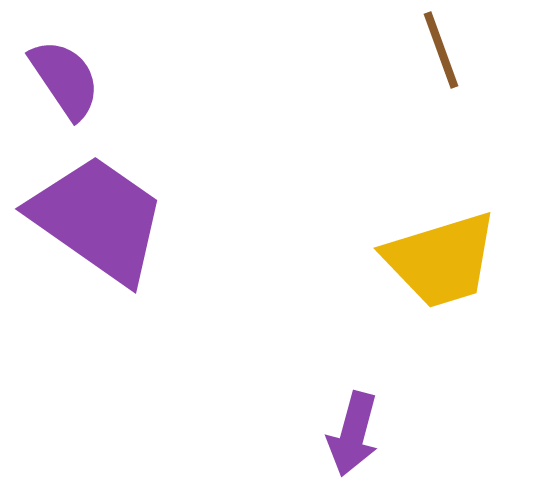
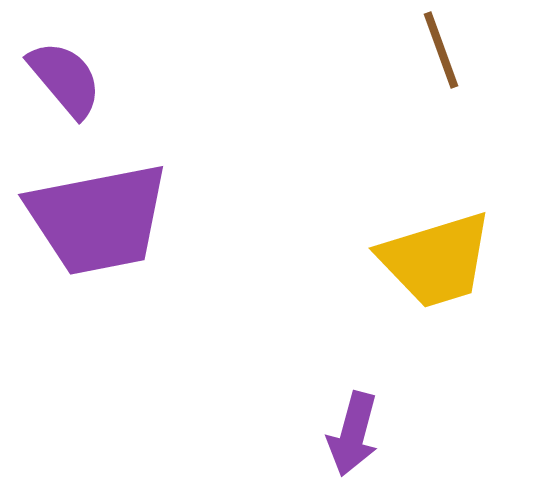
purple semicircle: rotated 6 degrees counterclockwise
purple trapezoid: rotated 134 degrees clockwise
yellow trapezoid: moved 5 px left
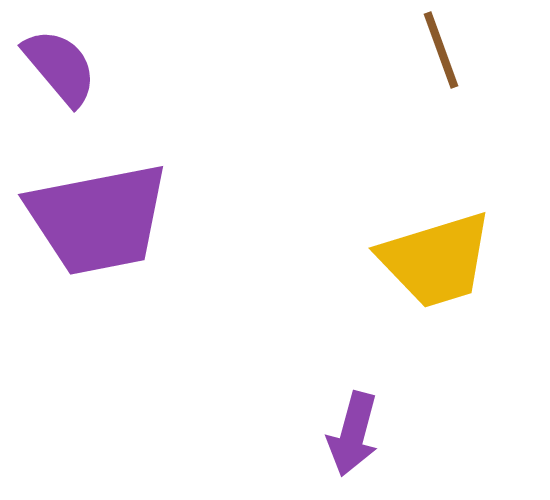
purple semicircle: moved 5 px left, 12 px up
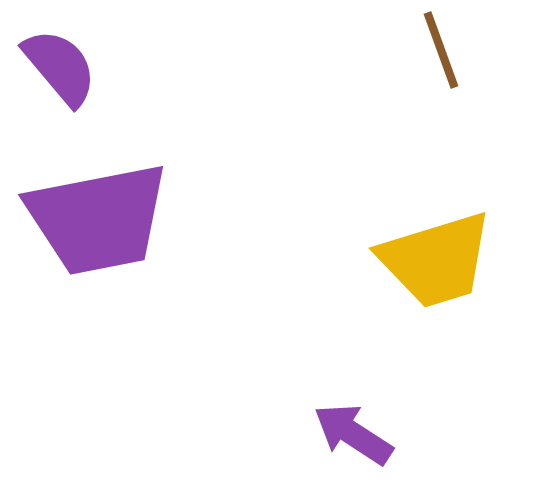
purple arrow: rotated 108 degrees clockwise
